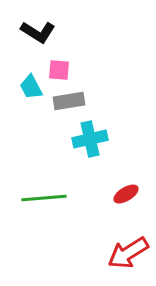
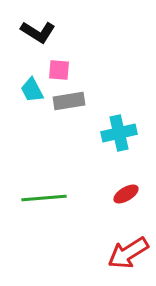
cyan trapezoid: moved 1 px right, 3 px down
cyan cross: moved 29 px right, 6 px up
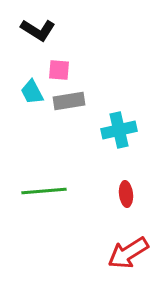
black L-shape: moved 2 px up
cyan trapezoid: moved 2 px down
cyan cross: moved 3 px up
red ellipse: rotated 65 degrees counterclockwise
green line: moved 7 px up
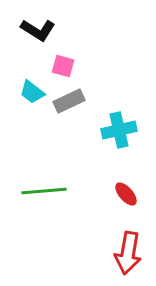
pink square: moved 4 px right, 4 px up; rotated 10 degrees clockwise
cyan trapezoid: rotated 24 degrees counterclockwise
gray rectangle: rotated 16 degrees counterclockwise
red ellipse: rotated 35 degrees counterclockwise
red arrow: rotated 48 degrees counterclockwise
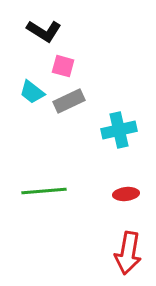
black L-shape: moved 6 px right, 1 px down
red ellipse: rotated 55 degrees counterclockwise
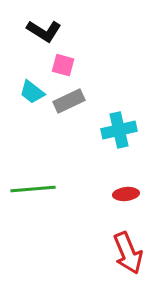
pink square: moved 1 px up
green line: moved 11 px left, 2 px up
red arrow: rotated 33 degrees counterclockwise
